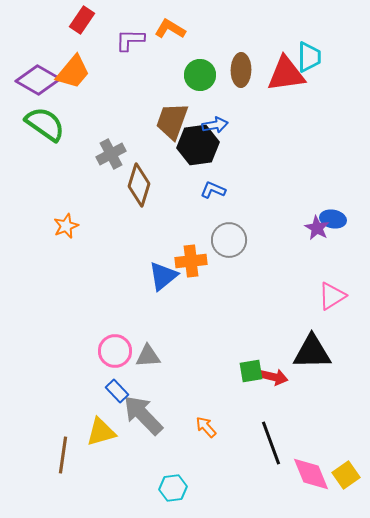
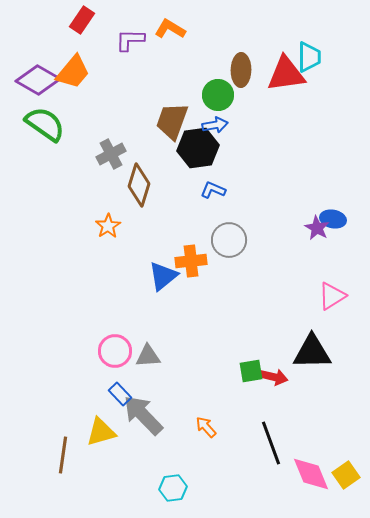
green circle: moved 18 px right, 20 px down
black hexagon: moved 3 px down
orange star: moved 42 px right; rotated 10 degrees counterclockwise
blue rectangle: moved 3 px right, 3 px down
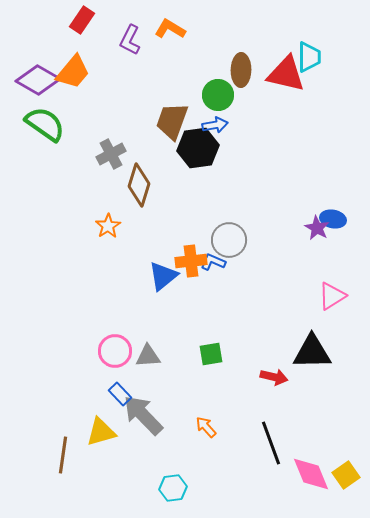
purple L-shape: rotated 64 degrees counterclockwise
red triangle: rotated 21 degrees clockwise
blue L-shape: moved 72 px down
green square: moved 40 px left, 17 px up
